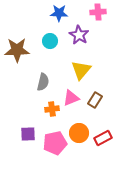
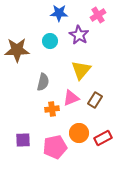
pink cross: moved 3 px down; rotated 28 degrees counterclockwise
purple square: moved 5 px left, 6 px down
pink pentagon: moved 4 px down
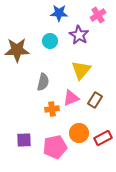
purple square: moved 1 px right
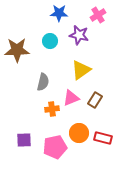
purple star: rotated 18 degrees counterclockwise
yellow triangle: rotated 15 degrees clockwise
red rectangle: rotated 42 degrees clockwise
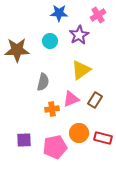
purple star: rotated 30 degrees clockwise
pink triangle: moved 1 px down
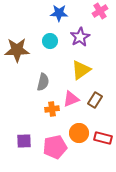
pink cross: moved 2 px right, 4 px up
purple star: moved 1 px right, 2 px down
purple square: moved 1 px down
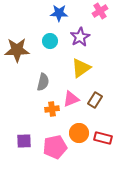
yellow triangle: moved 2 px up
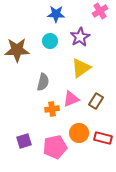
blue star: moved 3 px left, 1 px down
brown rectangle: moved 1 px right, 1 px down
purple square: rotated 14 degrees counterclockwise
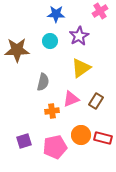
purple star: moved 1 px left, 1 px up
orange cross: moved 2 px down
orange circle: moved 2 px right, 2 px down
